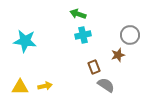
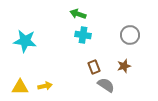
cyan cross: rotated 21 degrees clockwise
brown star: moved 6 px right, 11 px down
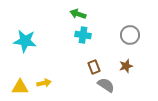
brown star: moved 2 px right
yellow arrow: moved 1 px left, 3 px up
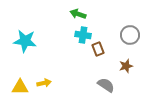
brown rectangle: moved 4 px right, 18 px up
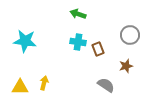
cyan cross: moved 5 px left, 7 px down
yellow arrow: rotated 64 degrees counterclockwise
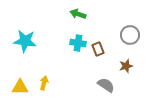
cyan cross: moved 1 px down
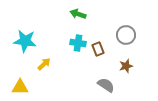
gray circle: moved 4 px left
yellow arrow: moved 19 px up; rotated 32 degrees clockwise
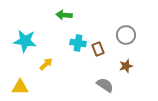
green arrow: moved 14 px left, 1 px down; rotated 14 degrees counterclockwise
yellow arrow: moved 2 px right
gray semicircle: moved 1 px left
